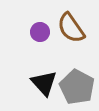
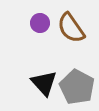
purple circle: moved 9 px up
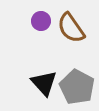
purple circle: moved 1 px right, 2 px up
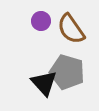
brown semicircle: moved 1 px down
gray pentagon: moved 10 px left, 15 px up; rotated 12 degrees counterclockwise
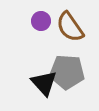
brown semicircle: moved 1 px left, 2 px up
gray pentagon: rotated 12 degrees counterclockwise
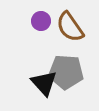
gray pentagon: moved 1 px left
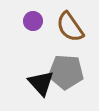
purple circle: moved 8 px left
black triangle: moved 3 px left
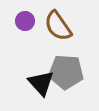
purple circle: moved 8 px left
brown semicircle: moved 12 px left, 1 px up
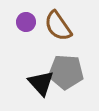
purple circle: moved 1 px right, 1 px down
